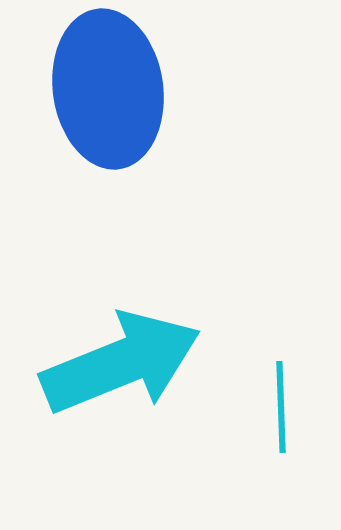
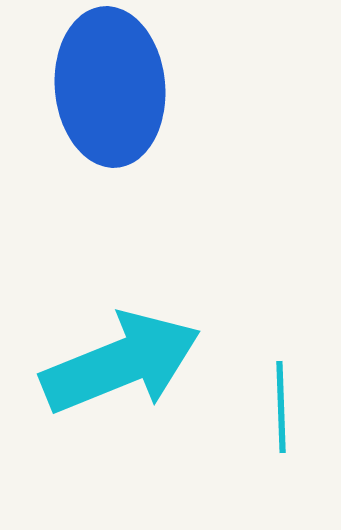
blue ellipse: moved 2 px right, 2 px up; rotated 3 degrees clockwise
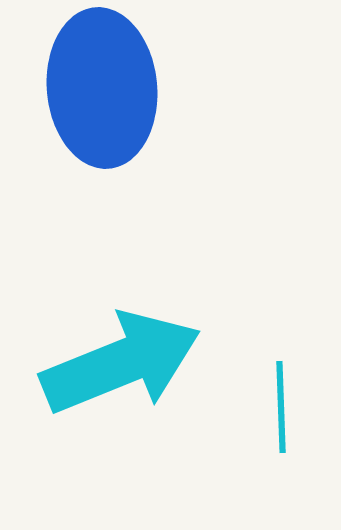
blue ellipse: moved 8 px left, 1 px down
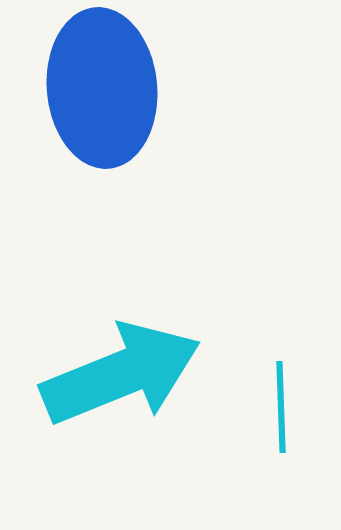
cyan arrow: moved 11 px down
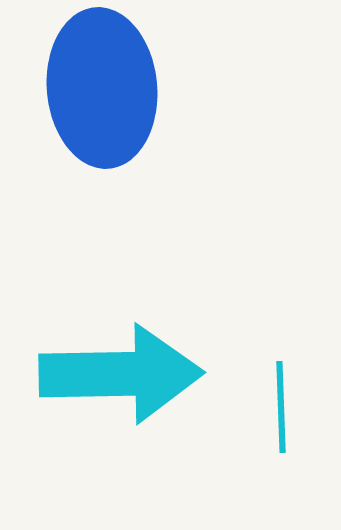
cyan arrow: rotated 21 degrees clockwise
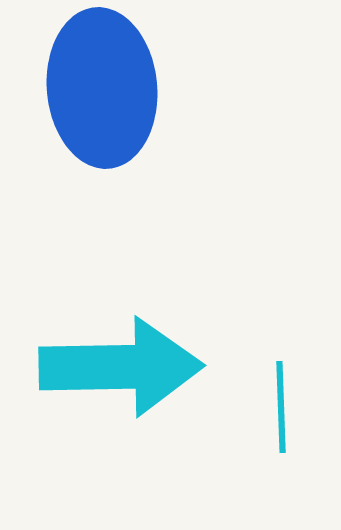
cyan arrow: moved 7 px up
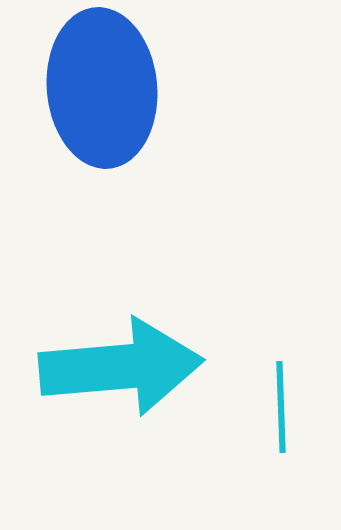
cyan arrow: rotated 4 degrees counterclockwise
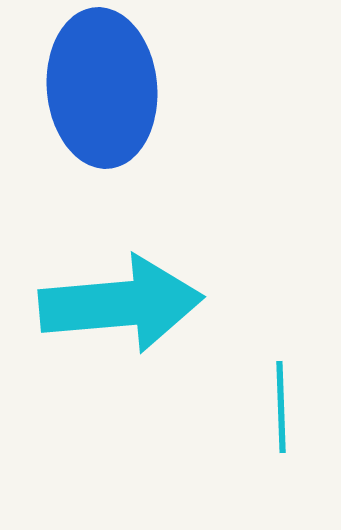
cyan arrow: moved 63 px up
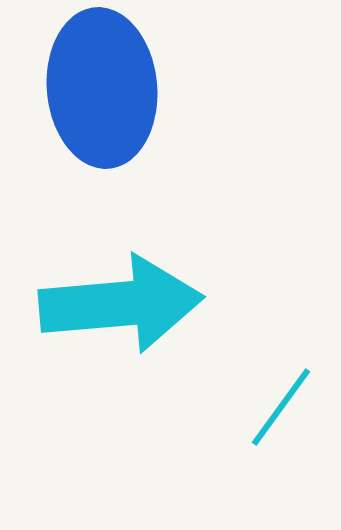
cyan line: rotated 38 degrees clockwise
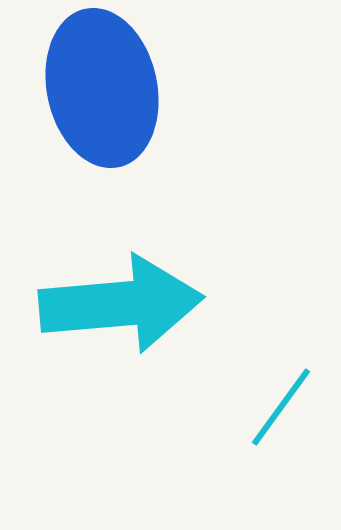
blue ellipse: rotated 7 degrees counterclockwise
